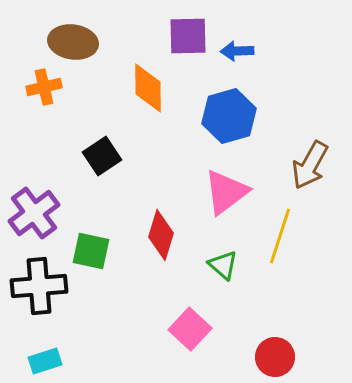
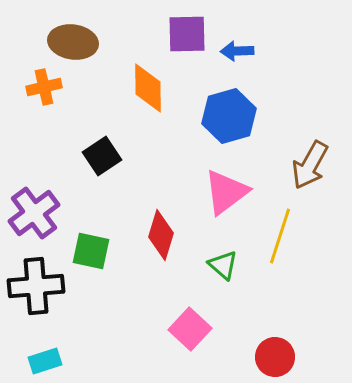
purple square: moved 1 px left, 2 px up
black cross: moved 3 px left
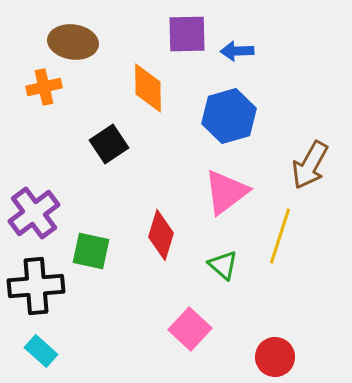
black square: moved 7 px right, 12 px up
cyan rectangle: moved 4 px left, 10 px up; rotated 60 degrees clockwise
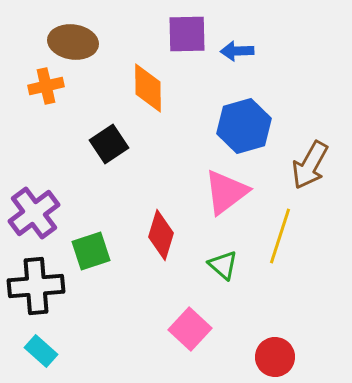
orange cross: moved 2 px right, 1 px up
blue hexagon: moved 15 px right, 10 px down
green square: rotated 30 degrees counterclockwise
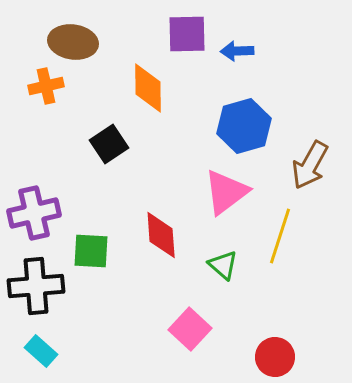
purple cross: rotated 24 degrees clockwise
red diamond: rotated 21 degrees counterclockwise
green square: rotated 21 degrees clockwise
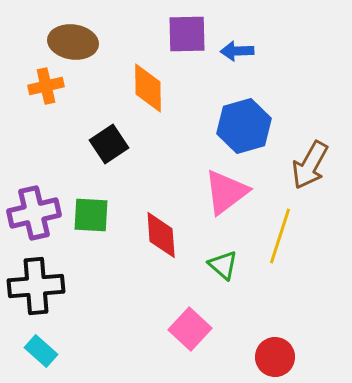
green square: moved 36 px up
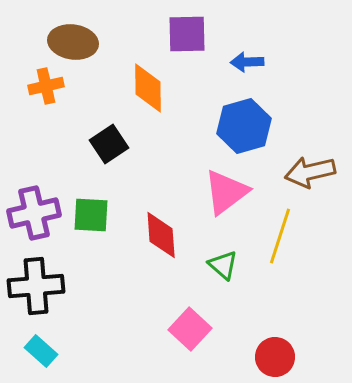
blue arrow: moved 10 px right, 11 px down
brown arrow: moved 7 px down; rotated 48 degrees clockwise
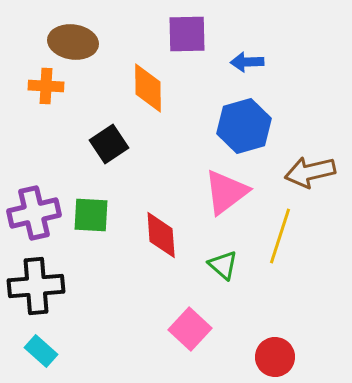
orange cross: rotated 16 degrees clockwise
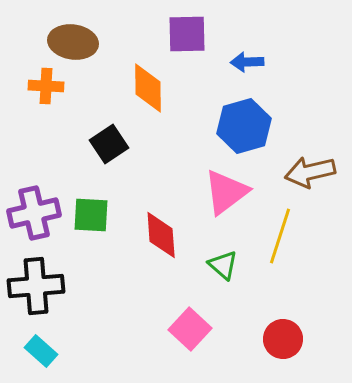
red circle: moved 8 px right, 18 px up
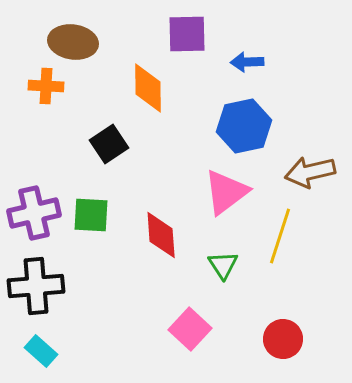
blue hexagon: rotated 4 degrees clockwise
green triangle: rotated 16 degrees clockwise
